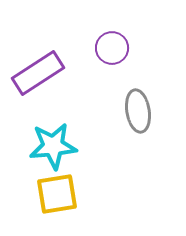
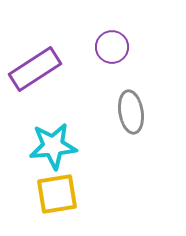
purple circle: moved 1 px up
purple rectangle: moved 3 px left, 4 px up
gray ellipse: moved 7 px left, 1 px down
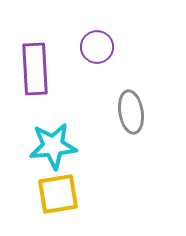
purple circle: moved 15 px left
purple rectangle: rotated 60 degrees counterclockwise
yellow square: moved 1 px right
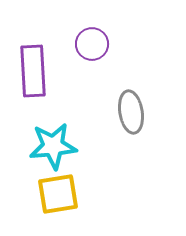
purple circle: moved 5 px left, 3 px up
purple rectangle: moved 2 px left, 2 px down
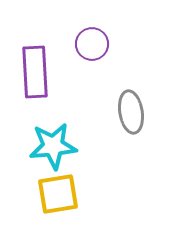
purple rectangle: moved 2 px right, 1 px down
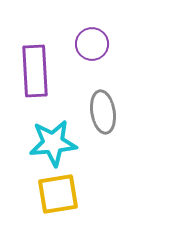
purple rectangle: moved 1 px up
gray ellipse: moved 28 px left
cyan star: moved 3 px up
